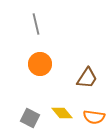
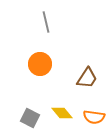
gray line: moved 10 px right, 2 px up
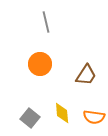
brown trapezoid: moved 1 px left, 3 px up
yellow diamond: rotated 35 degrees clockwise
gray square: rotated 12 degrees clockwise
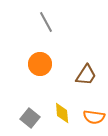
gray line: rotated 15 degrees counterclockwise
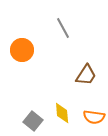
gray line: moved 17 px right, 6 px down
orange circle: moved 18 px left, 14 px up
gray square: moved 3 px right, 3 px down
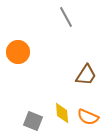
gray line: moved 3 px right, 11 px up
orange circle: moved 4 px left, 2 px down
orange semicircle: moved 6 px left; rotated 15 degrees clockwise
gray square: rotated 18 degrees counterclockwise
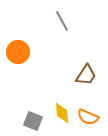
gray line: moved 4 px left, 4 px down
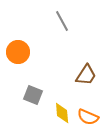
gray square: moved 26 px up
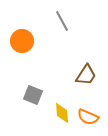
orange circle: moved 4 px right, 11 px up
